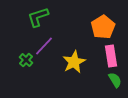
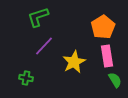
pink rectangle: moved 4 px left
green cross: moved 18 px down; rotated 32 degrees counterclockwise
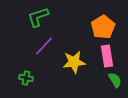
yellow star: rotated 20 degrees clockwise
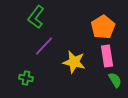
green L-shape: moved 2 px left; rotated 35 degrees counterclockwise
yellow star: rotated 20 degrees clockwise
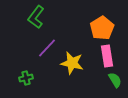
orange pentagon: moved 1 px left, 1 px down
purple line: moved 3 px right, 2 px down
yellow star: moved 2 px left, 1 px down
green cross: rotated 24 degrees counterclockwise
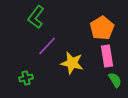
purple line: moved 2 px up
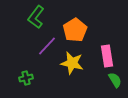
orange pentagon: moved 27 px left, 2 px down
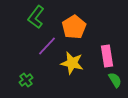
orange pentagon: moved 1 px left, 3 px up
green cross: moved 2 px down; rotated 24 degrees counterclockwise
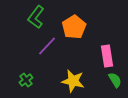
yellow star: moved 1 px right, 18 px down
